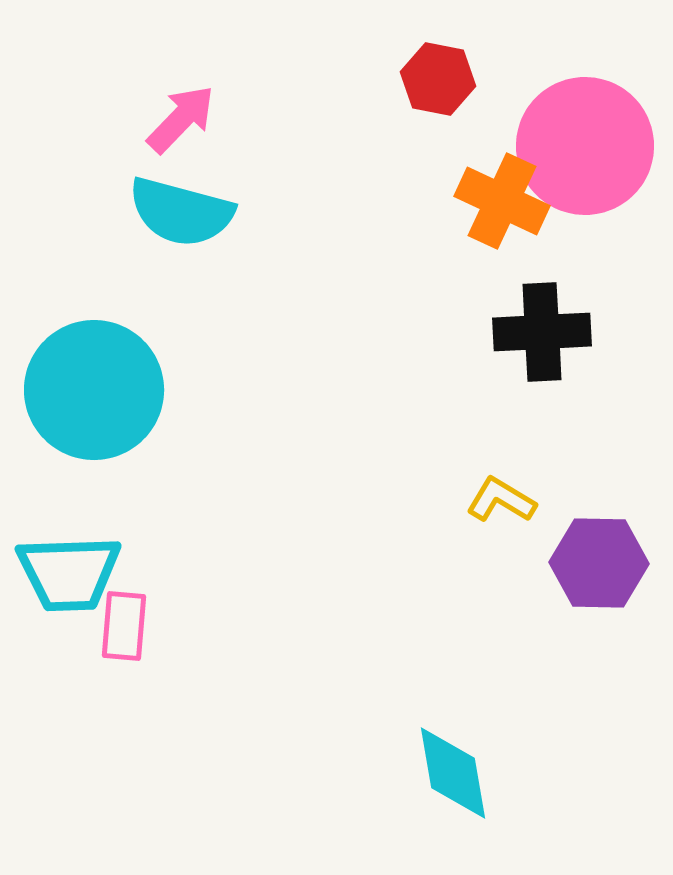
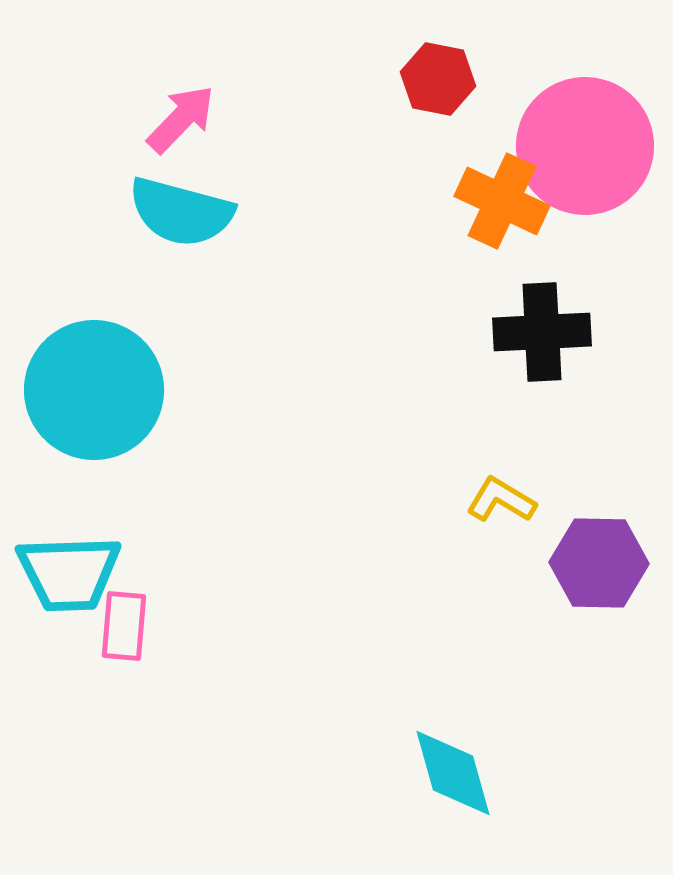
cyan diamond: rotated 6 degrees counterclockwise
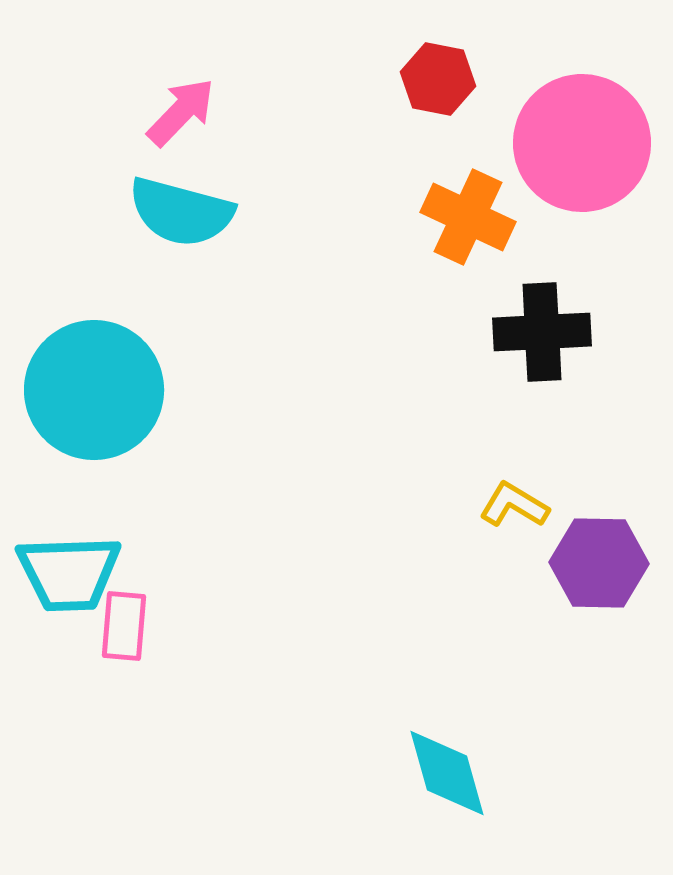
pink arrow: moved 7 px up
pink circle: moved 3 px left, 3 px up
orange cross: moved 34 px left, 16 px down
yellow L-shape: moved 13 px right, 5 px down
cyan diamond: moved 6 px left
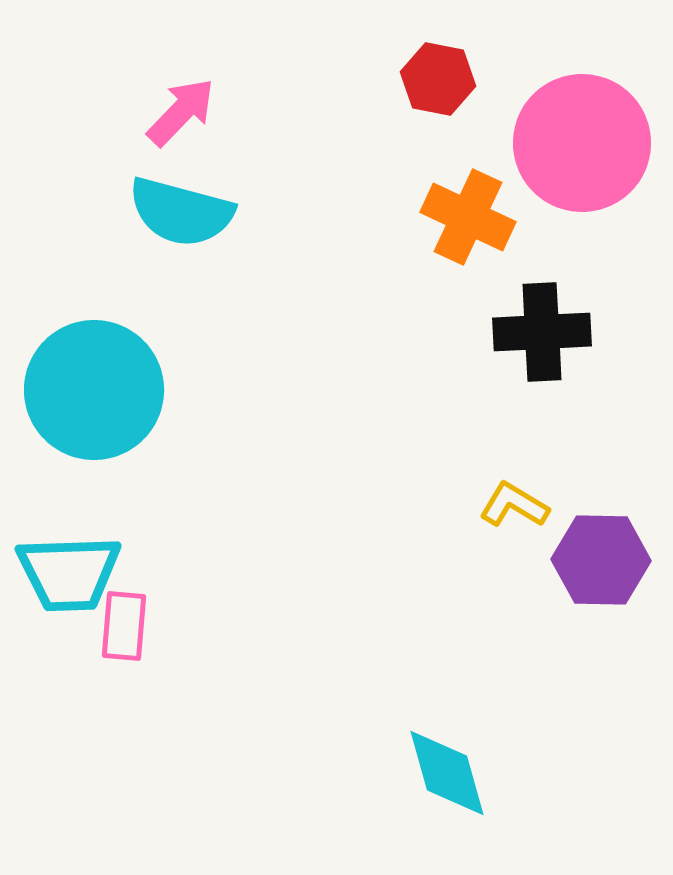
purple hexagon: moved 2 px right, 3 px up
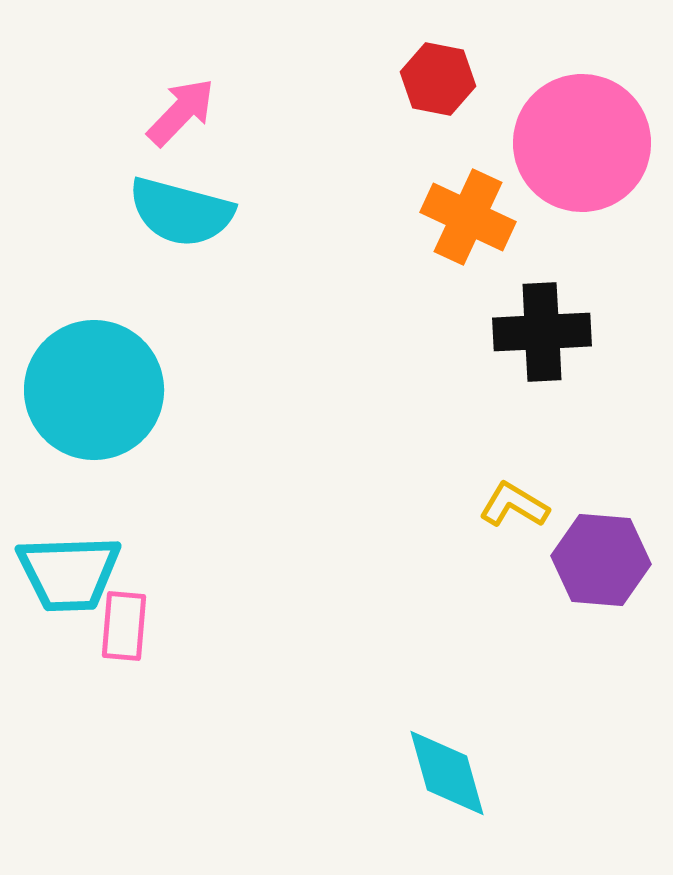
purple hexagon: rotated 4 degrees clockwise
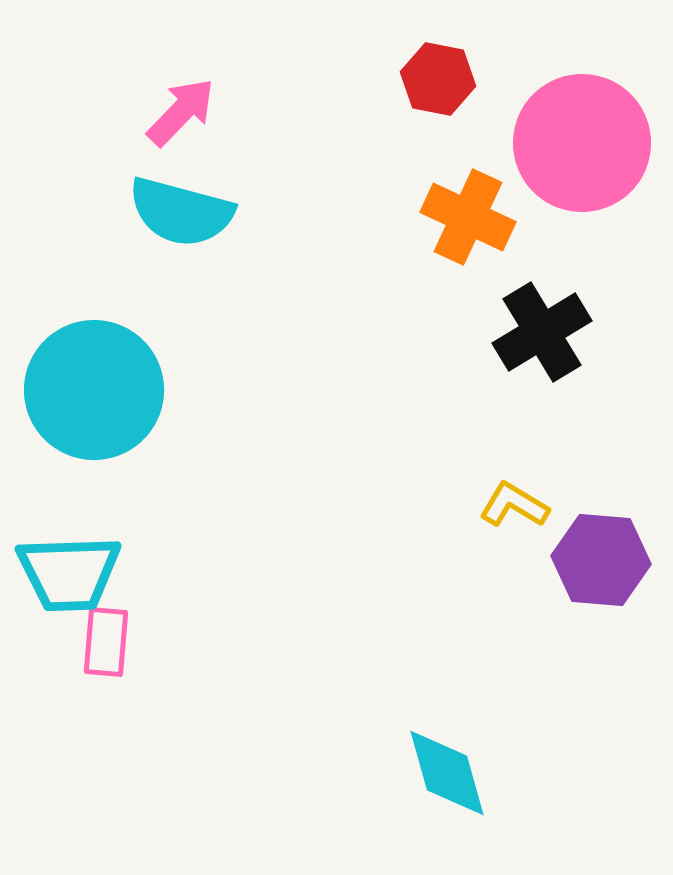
black cross: rotated 28 degrees counterclockwise
pink rectangle: moved 18 px left, 16 px down
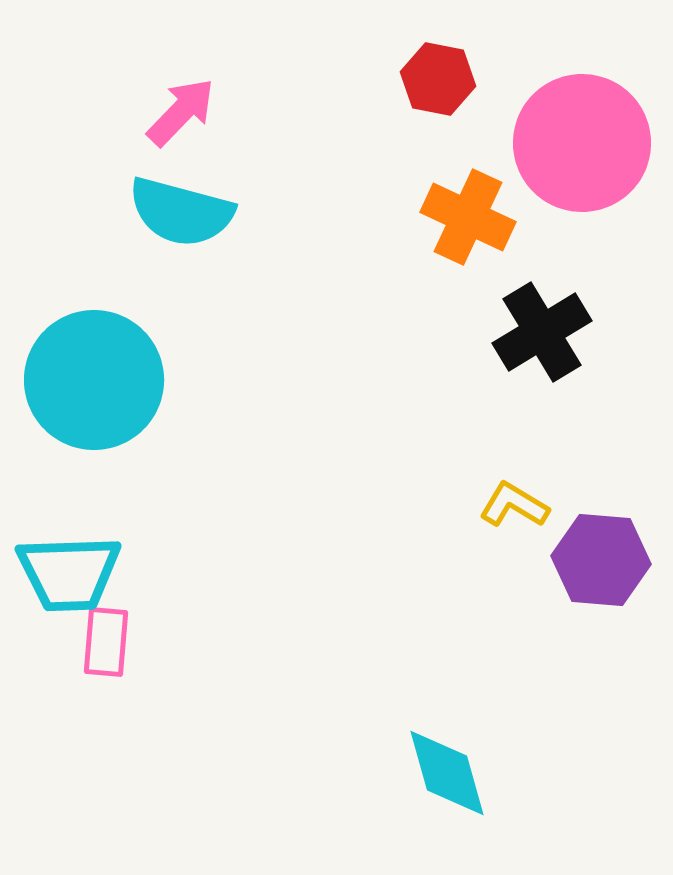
cyan circle: moved 10 px up
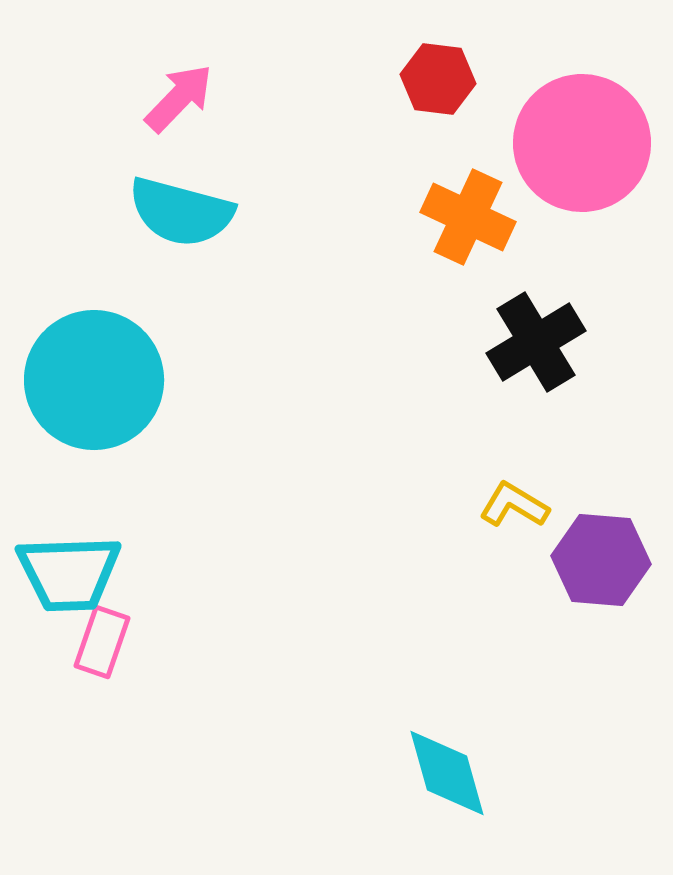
red hexagon: rotated 4 degrees counterclockwise
pink arrow: moved 2 px left, 14 px up
black cross: moved 6 px left, 10 px down
pink rectangle: moved 4 px left; rotated 14 degrees clockwise
